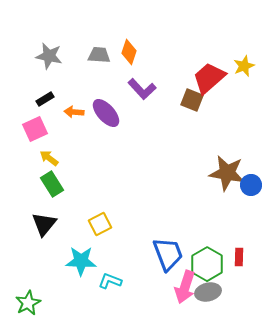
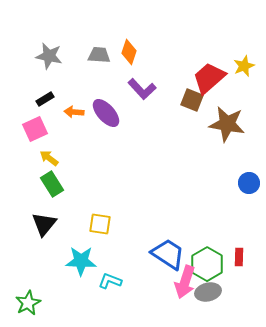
brown star: moved 49 px up
blue circle: moved 2 px left, 2 px up
yellow square: rotated 35 degrees clockwise
blue trapezoid: rotated 36 degrees counterclockwise
pink arrow: moved 5 px up
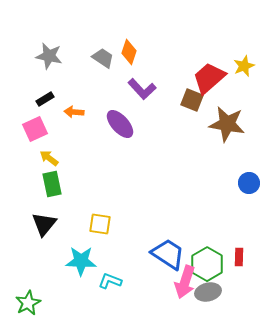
gray trapezoid: moved 4 px right, 3 px down; rotated 30 degrees clockwise
purple ellipse: moved 14 px right, 11 px down
green rectangle: rotated 20 degrees clockwise
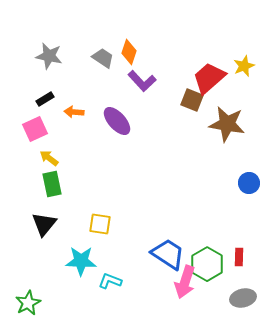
purple L-shape: moved 8 px up
purple ellipse: moved 3 px left, 3 px up
gray ellipse: moved 35 px right, 6 px down
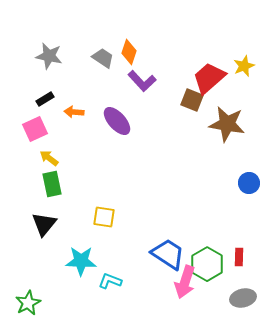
yellow square: moved 4 px right, 7 px up
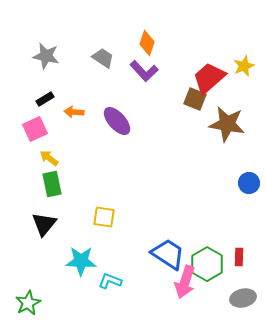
orange diamond: moved 18 px right, 9 px up
gray star: moved 3 px left
purple L-shape: moved 2 px right, 10 px up
brown square: moved 3 px right, 1 px up
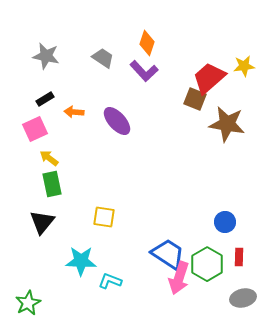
yellow star: rotated 15 degrees clockwise
blue circle: moved 24 px left, 39 px down
black triangle: moved 2 px left, 2 px up
pink arrow: moved 6 px left, 4 px up
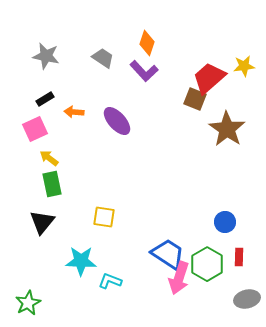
brown star: moved 5 px down; rotated 24 degrees clockwise
gray ellipse: moved 4 px right, 1 px down
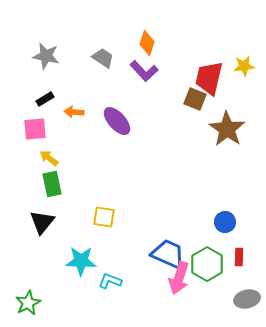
red trapezoid: rotated 36 degrees counterclockwise
pink square: rotated 20 degrees clockwise
blue trapezoid: rotated 9 degrees counterclockwise
